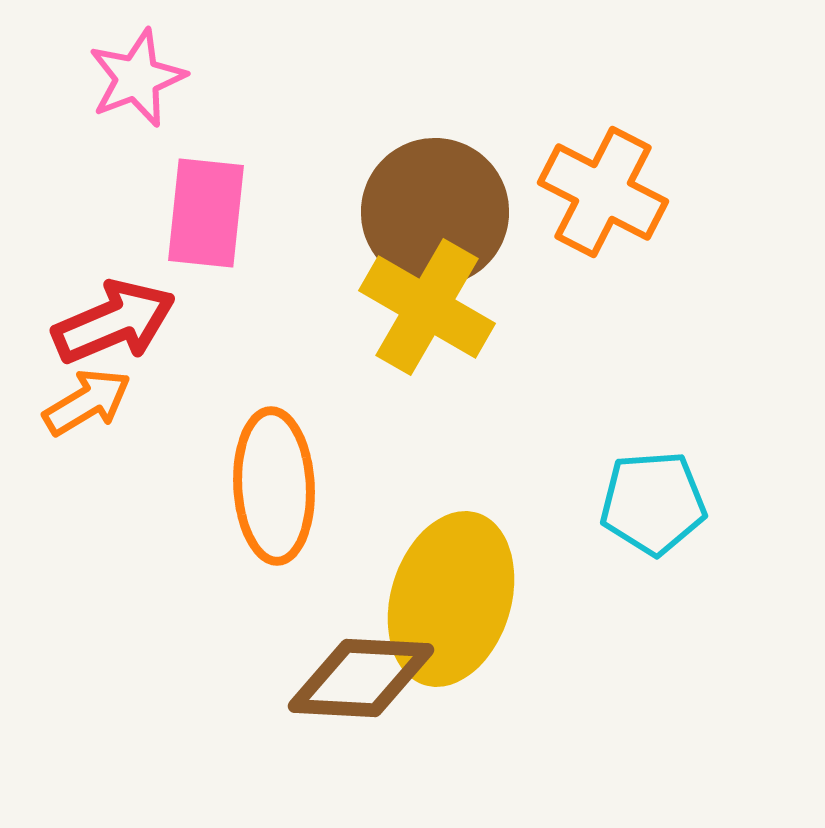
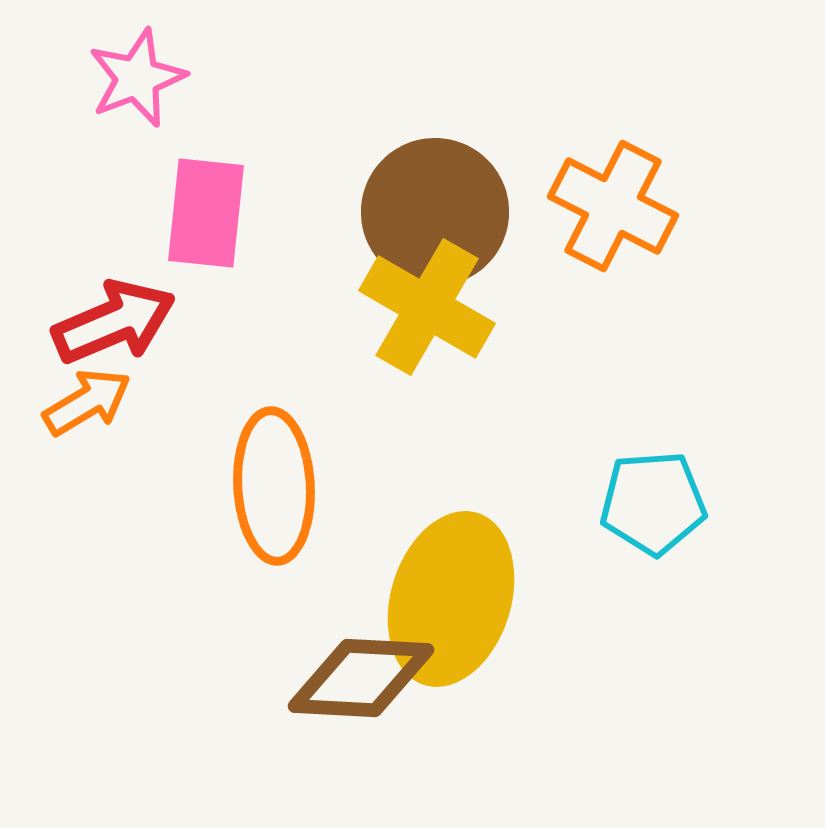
orange cross: moved 10 px right, 14 px down
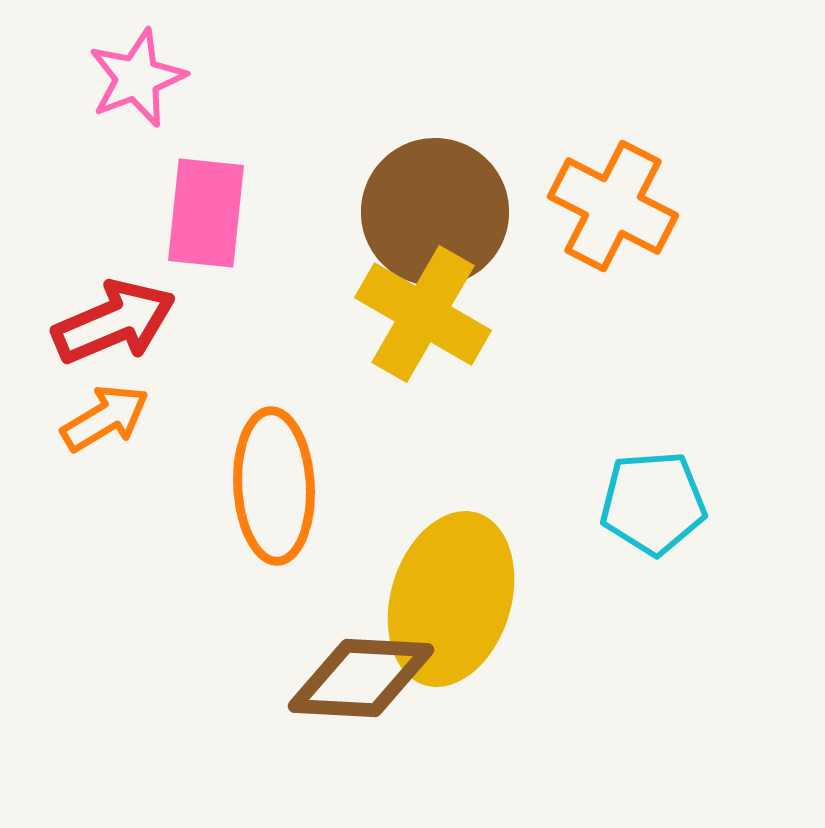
yellow cross: moved 4 px left, 7 px down
orange arrow: moved 18 px right, 16 px down
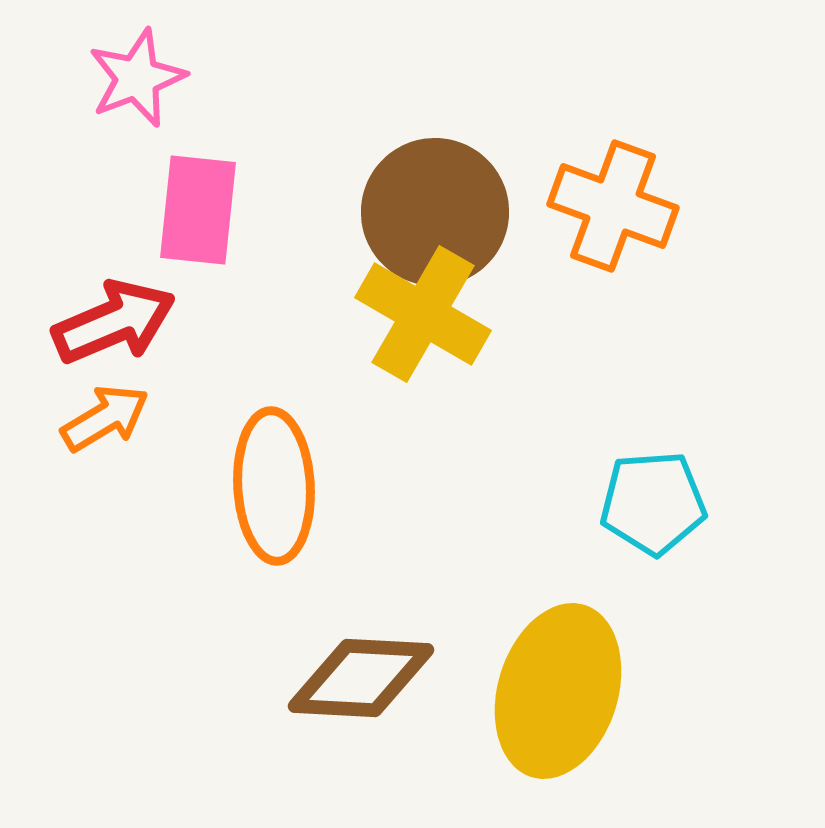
orange cross: rotated 7 degrees counterclockwise
pink rectangle: moved 8 px left, 3 px up
yellow ellipse: moved 107 px right, 92 px down
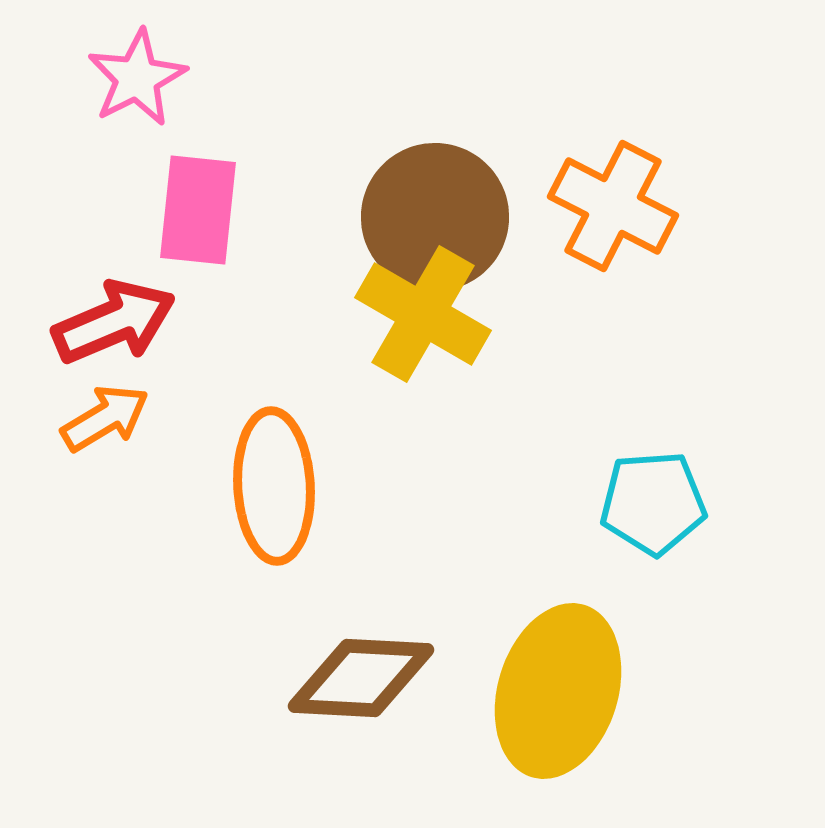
pink star: rotated 6 degrees counterclockwise
orange cross: rotated 7 degrees clockwise
brown circle: moved 5 px down
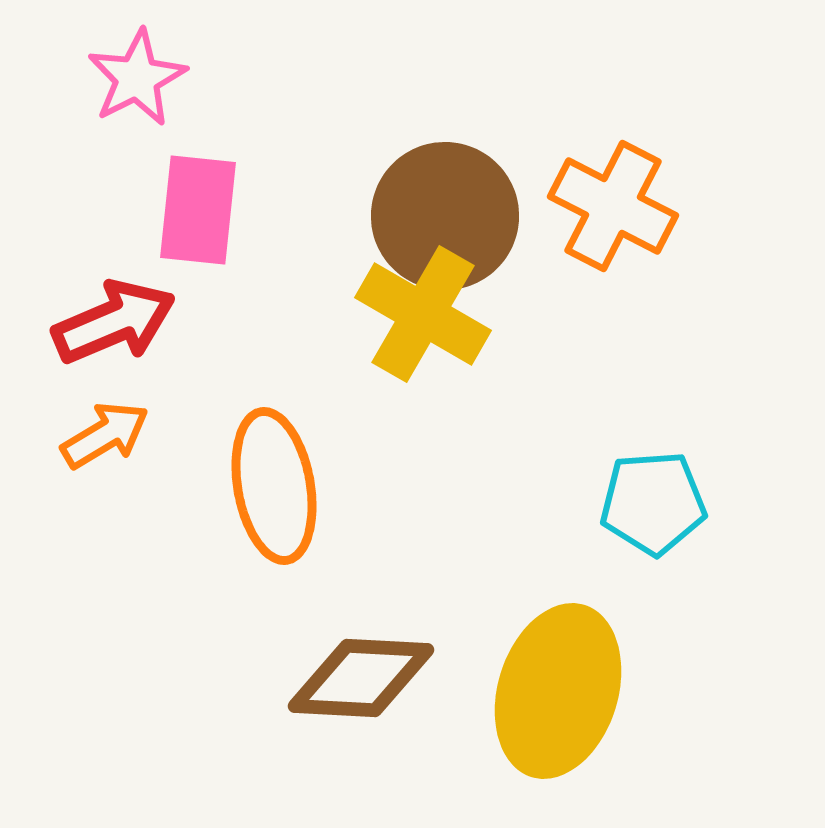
brown circle: moved 10 px right, 1 px up
orange arrow: moved 17 px down
orange ellipse: rotated 7 degrees counterclockwise
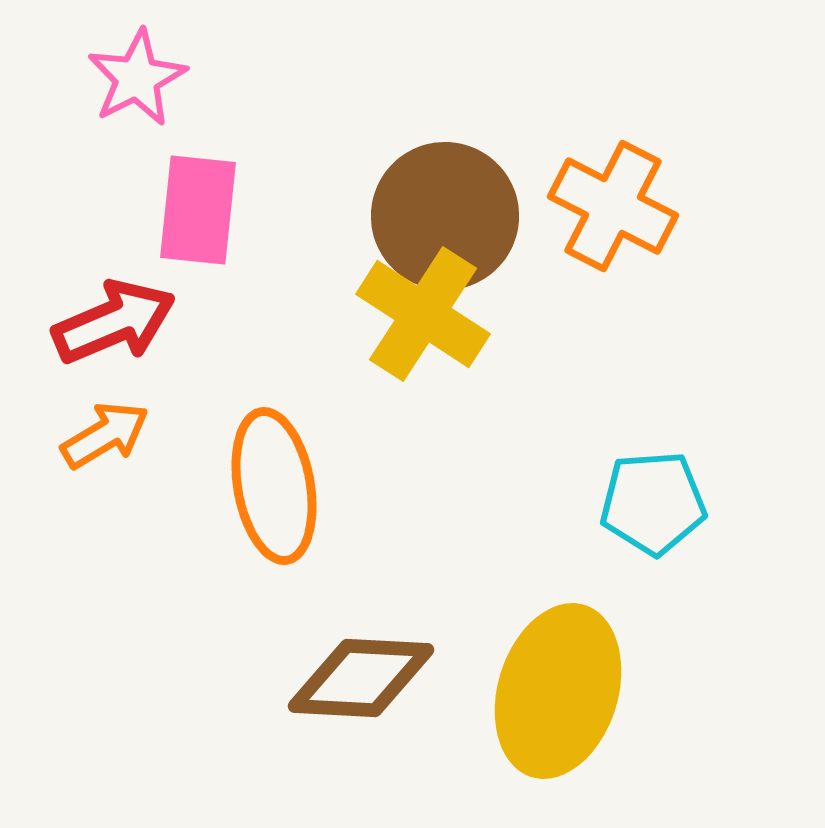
yellow cross: rotated 3 degrees clockwise
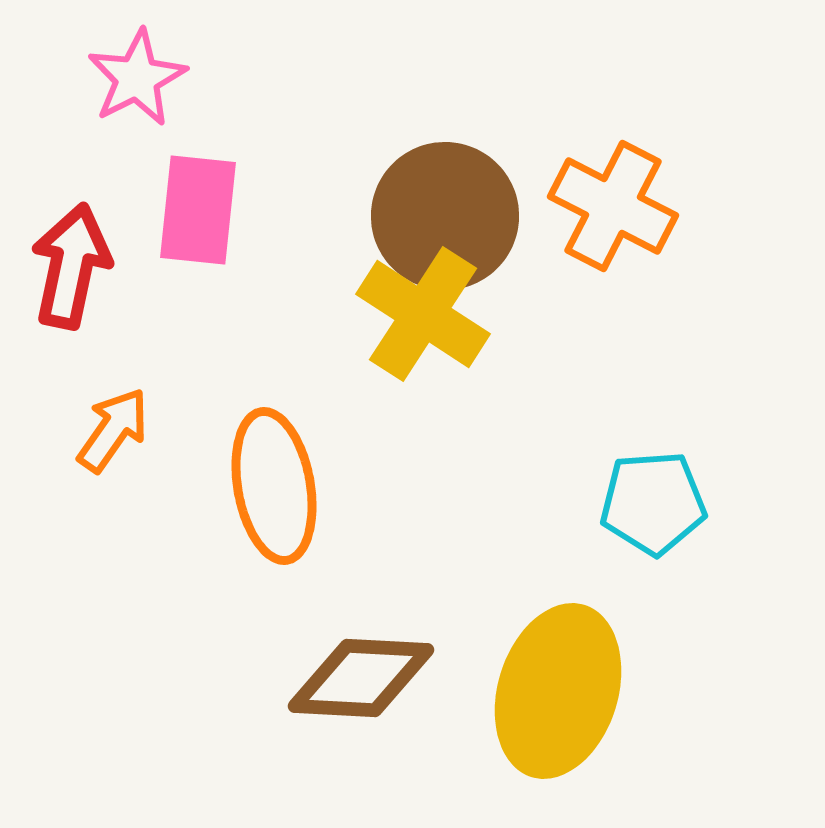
red arrow: moved 43 px left, 56 px up; rotated 55 degrees counterclockwise
orange arrow: moved 8 px right, 5 px up; rotated 24 degrees counterclockwise
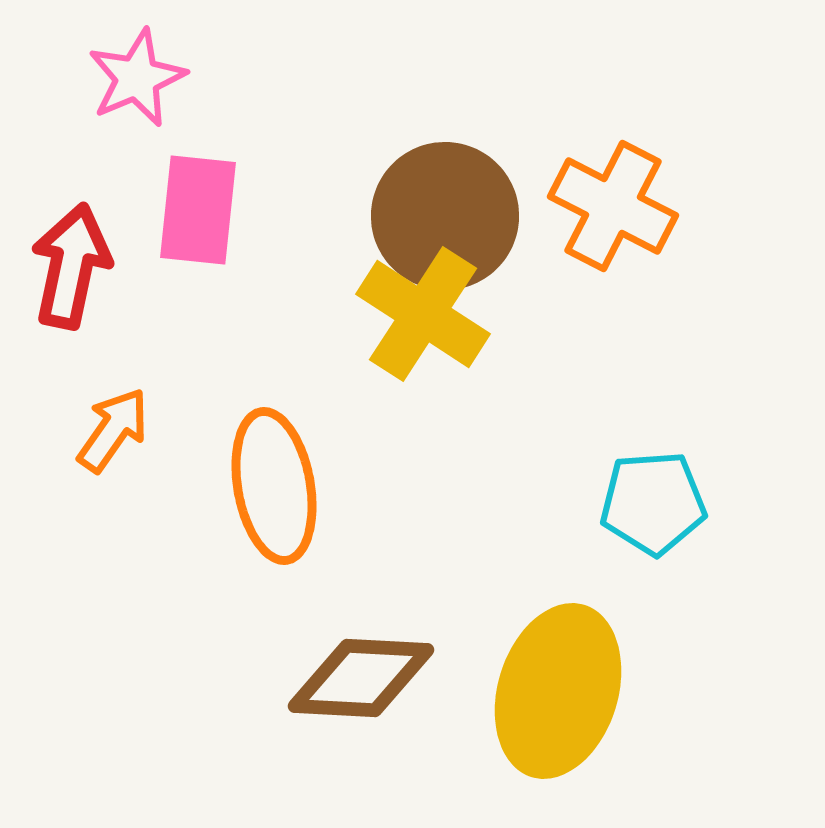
pink star: rotated 4 degrees clockwise
